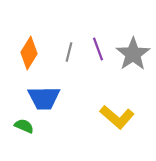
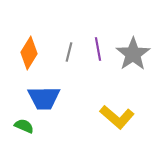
purple line: rotated 10 degrees clockwise
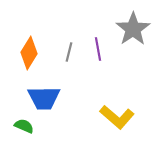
gray star: moved 25 px up
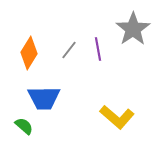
gray line: moved 2 px up; rotated 24 degrees clockwise
green semicircle: rotated 18 degrees clockwise
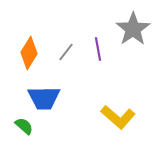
gray line: moved 3 px left, 2 px down
yellow L-shape: moved 1 px right
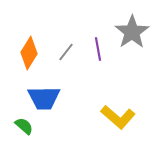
gray star: moved 1 px left, 3 px down
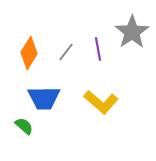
yellow L-shape: moved 17 px left, 15 px up
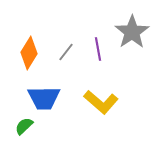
green semicircle: rotated 84 degrees counterclockwise
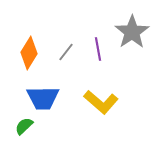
blue trapezoid: moved 1 px left
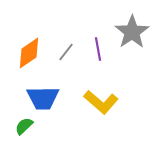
orange diamond: rotated 24 degrees clockwise
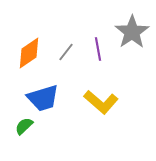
blue trapezoid: rotated 16 degrees counterclockwise
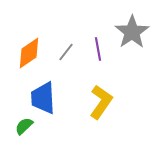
blue trapezoid: rotated 104 degrees clockwise
yellow L-shape: rotated 96 degrees counterclockwise
